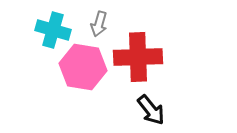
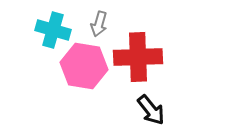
pink hexagon: moved 1 px right, 1 px up
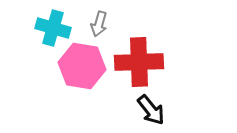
cyan cross: moved 2 px up
red cross: moved 1 px right, 5 px down
pink hexagon: moved 2 px left
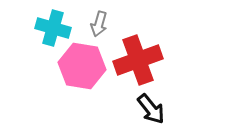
red cross: moved 1 px left, 2 px up; rotated 18 degrees counterclockwise
black arrow: moved 1 px up
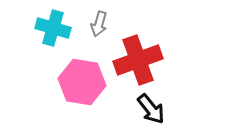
pink hexagon: moved 16 px down
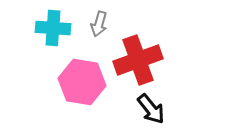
cyan cross: rotated 12 degrees counterclockwise
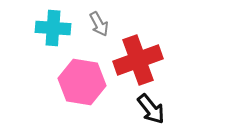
gray arrow: rotated 45 degrees counterclockwise
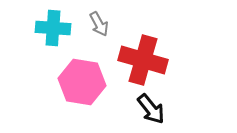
red cross: moved 5 px right; rotated 36 degrees clockwise
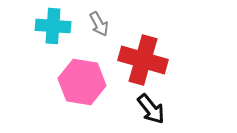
cyan cross: moved 2 px up
